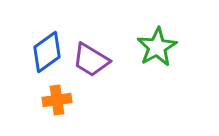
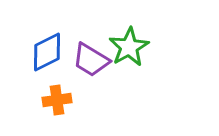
green star: moved 28 px left
blue diamond: rotated 9 degrees clockwise
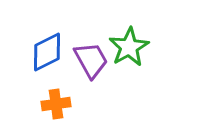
purple trapezoid: rotated 150 degrees counterclockwise
orange cross: moved 1 px left, 4 px down
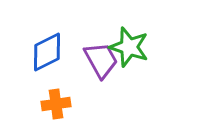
green star: rotated 24 degrees counterclockwise
purple trapezoid: moved 10 px right
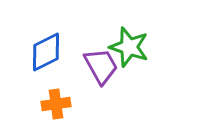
blue diamond: moved 1 px left
purple trapezoid: moved 6 px down
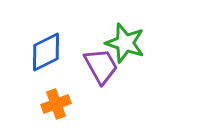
green star: moved 4 px left, 4 px up
orange cross: rotated 12 degrees counterclockwise
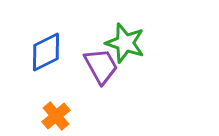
orange cross: moved 12 px down; rotated 20 degrees counterclockwise
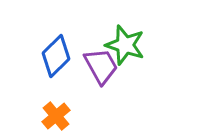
green star: moved 2 px down
blue diamond: moved 10 px right, 4 px down; rotated 18 degrees counterclockwise
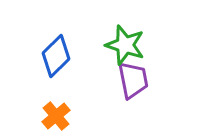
purple trapezoid: moved 32 px right, 14 px down; rotated 18 degrees clockwise
